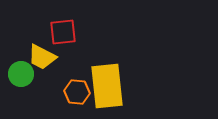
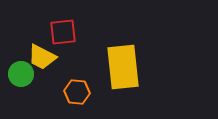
yellow rectangle: moved 16 px right, 19 px up
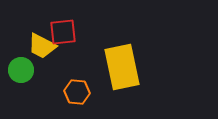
yellow trapezoid: moved 11 px up
yellow rectangle: moved 1 px left; rotated 6 degrees counterclockwise
green circle: moved 4 px up
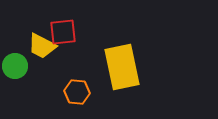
green circle: moved 6 px left, 4 px up
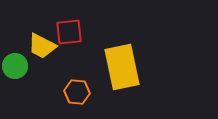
red square: moved 6 px right
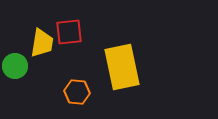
yellow trapezoid: moved 3 px up; rotated 108 degrees counterclockwise
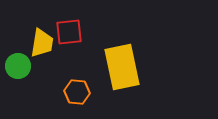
green circle: moved 3 px right
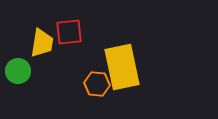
green circle: moved 5 px down
orange hexagon: moved 20 px right, 8 px up
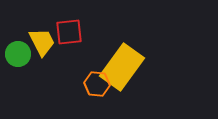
yellow trapezoid: moved 1 px up; rotated 36 degrees counterclockwise
yellow rectangle: rotated 48 degrees clockwise
green circle: moved 17 px up
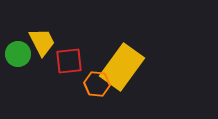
red square: moved 29 px down
